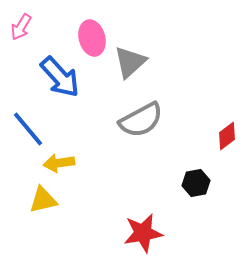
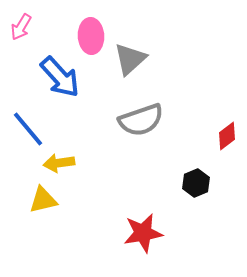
pink ellipse: moved 1 px left, 2 px up; rotated 12 degrees clockwise
gray triangle: moved 3 px up
gray semicircle: rotated 9 degrees clockwise
black hexagon: rotated 12 degrees counterclockwise
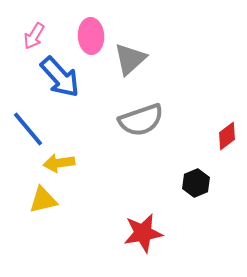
pink arrow: moved 13 px right, 9 px down
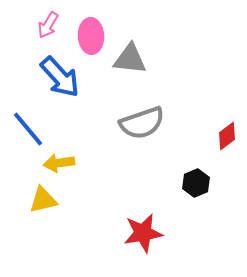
pink arrow: moved 14 px right, 11 px up
gray triangle: rotated 48 degrees clockwise
gray semicircle: moved 1 px right, 3 px down
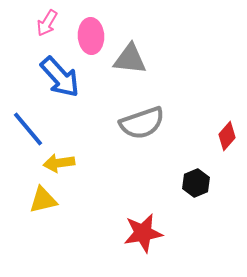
pink arrow: moved 1 px left, 2 px up
red diamond: rotated 12 degrees counterclockwise
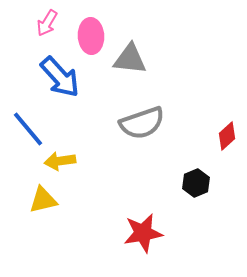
red diamond: rotated 8 degrees clockwise
yellow arrow: moved 1 px right, 2 px up
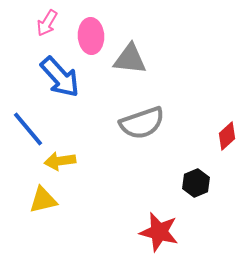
red star: moved 16 px right, 1 px up; rotated 24 degrees clockwise
